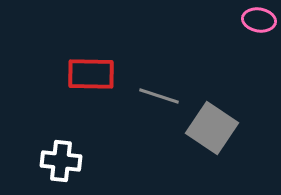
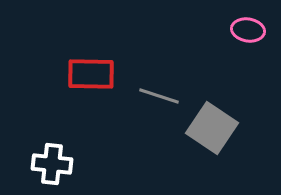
pink ellipse: moved 11 px left, 10 px down
white cross: moved 9 px left, 3 px down
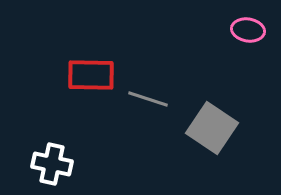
red rectangle: moved 1 px down
gray line: moved 11 px left, 3 px down
white cross: rotated 6 degrees clockwise
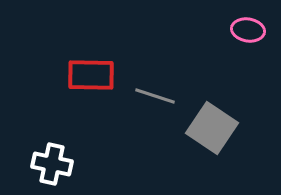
gray line: moved 7 px right, 3 px up
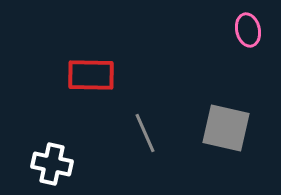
pink ellipse: rotated 68 degrees clockwise
gray line: moved 10 px left, 37 px down; rotated 48 degrees clockwise
gray square: moved 14 px right; rotated 21 degrees counterclockwise
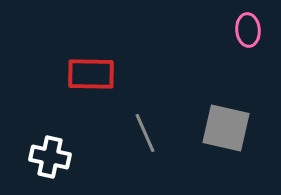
pink ellipse: rotated 8 degrees clockwise
red rectangle: moved 1 px up
white cross: moved 2 px left, 7 px up
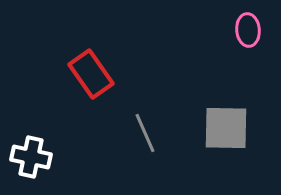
red rectangle: rotated 54 degrees clockwise
gray square: rotated 12 degrees counterclockwise
white cross: moved 19 px left
